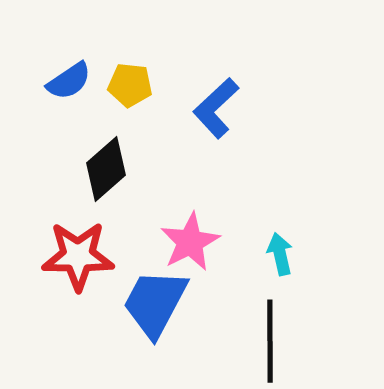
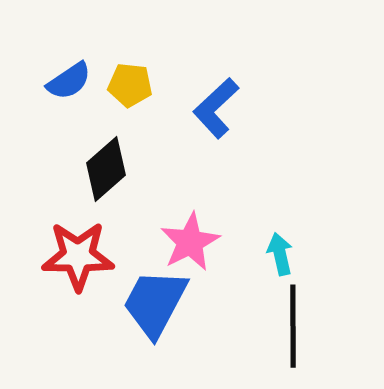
black line: moved 23 px right, 15 px up
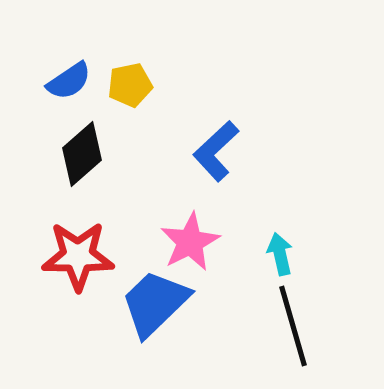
yellow pentagon: rotated 18 degrees counterclockwise
blue L-shape: moved 43 px down
black diamond: moved 24 px left, 15 px up
blue trapezoid: rotated 18 degrees clockwise
black line: rotated 16 degrees counterclockwise
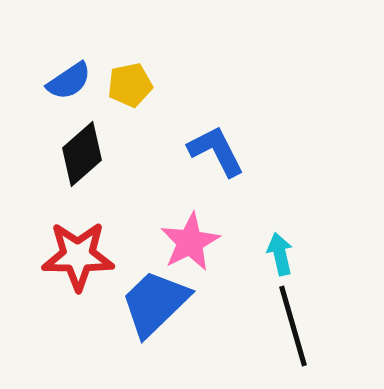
blue L-shape: rotated 106 degrees clockwise
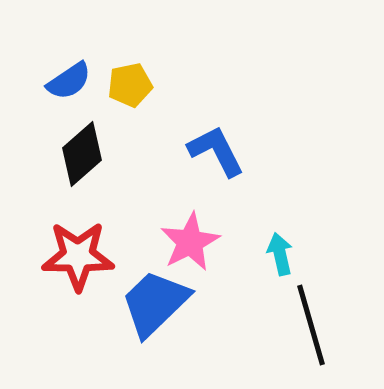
black line: moved 18 px right, 1 px up
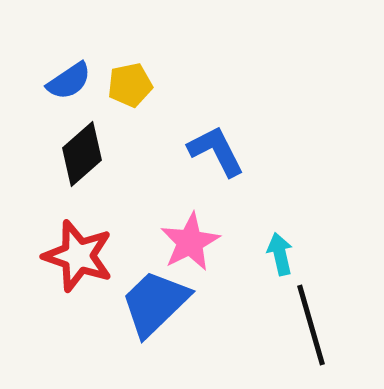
red star: rotated 18 degrees clockwise
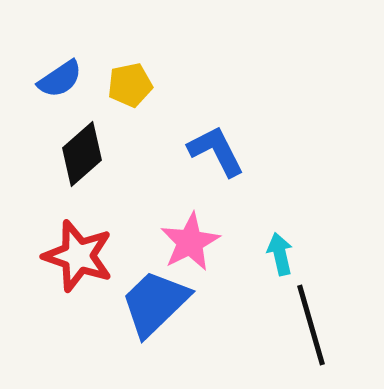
blue semicircle: moved 9 px left, 2 px up
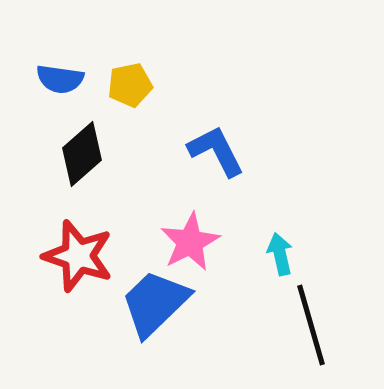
blue semicircle: rotated 42 degrees clockwise
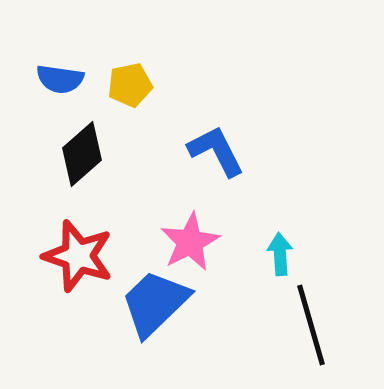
cyan arrow: rotated 9 degrees clockwise
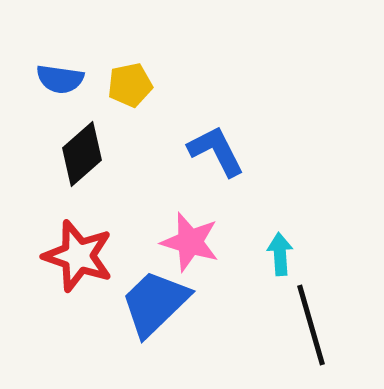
pink star: rotated 28 degrees counterclockwise
